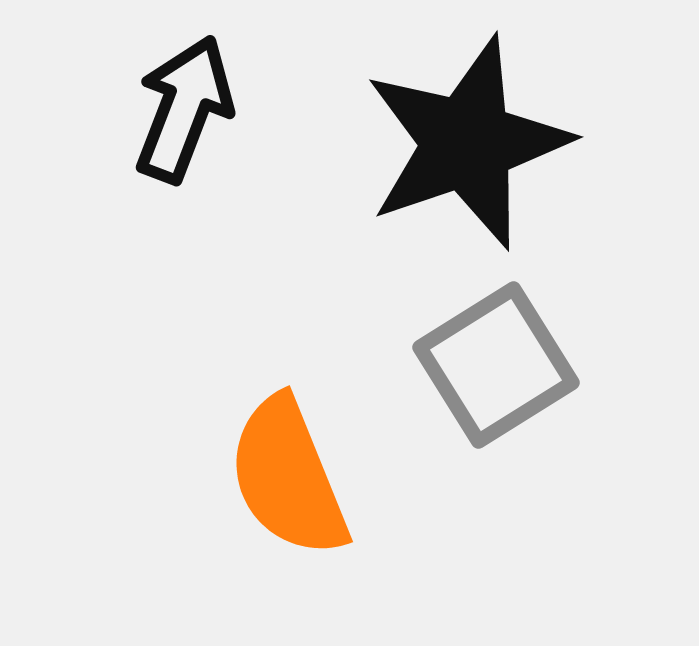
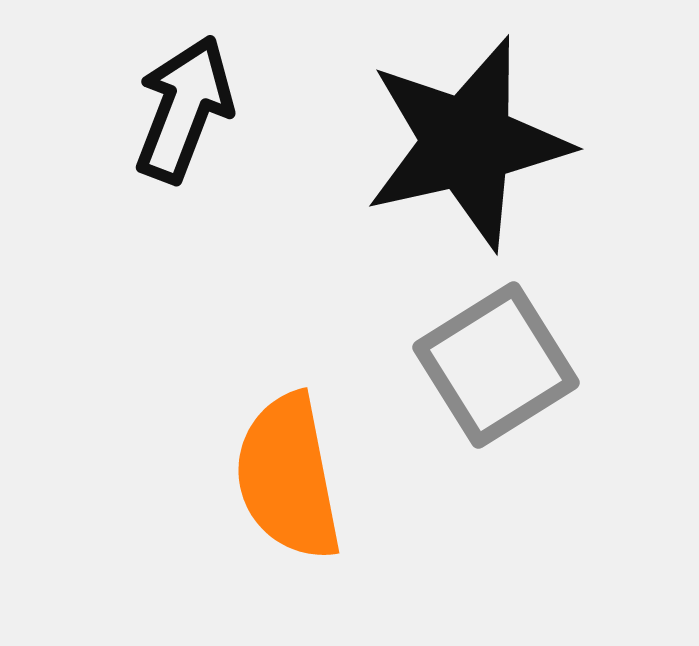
black star: rotated 6 degrees clockwise
orange semicircle: rotated 11 degrees clockwise
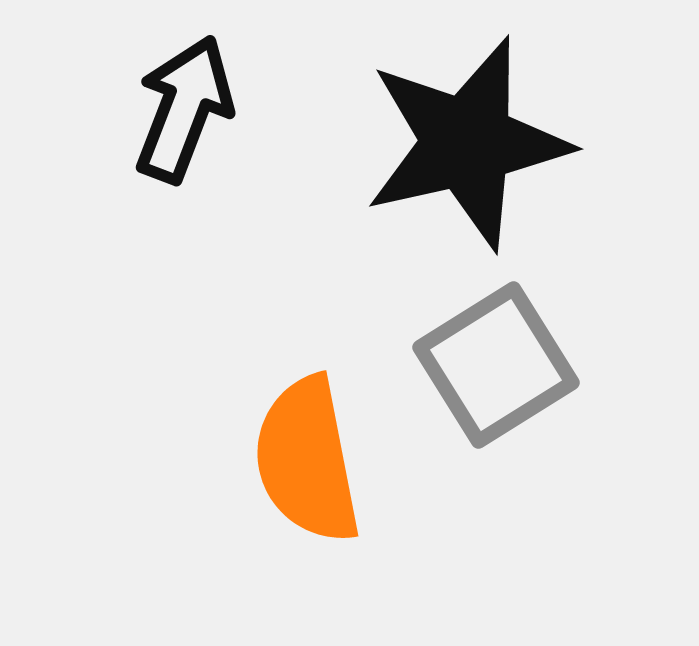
orange semicircle: moved 19 px right, 17 px up
